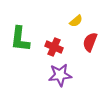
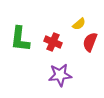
yellow semicircle: moved 3 px right, 3 px down
red cross: moved 1 px left, 5 px up
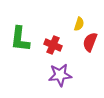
yellow semicircle: rotated 32 degrees counterclockwise
red cross: moved 3 px down
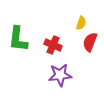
yellow semicircle: moved 2 px right, 1 px up
green L-shape: moved 2 px left
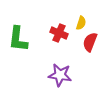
red cross: moved 6 px right, 12 px up
purple star: rotated 15 degrees clockwise
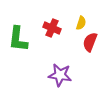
red cross: moved 7 px left, 5 px up
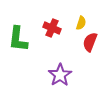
purple star: rotated 30 degrees clockwise
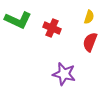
yellow semicircle: moved 8 px right, 6 px up
green L-shape: moved 19 px up; rotated 72 degrees counterclockwise
purple star: moved 4 px right, 1 px up; rotated 25 degrees counterclockwise
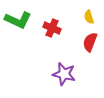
yellow semicircle: rotated 144 degrees clockwise
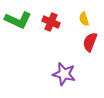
yellow semicircle: moved 5 px left, 2 px down
red cross: moved 1 px left, 6 px up
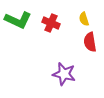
red cross: moved 1 px down
red semicircle: rotated 30 degrees counterclockwise
